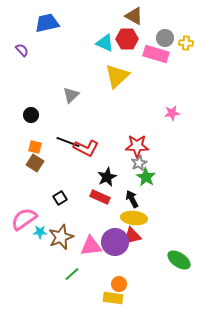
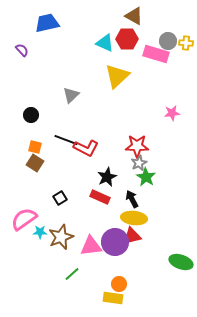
gray circle: moved 3 px right, 3 px down
black line: moved 2 px left, 2 px up
green ellipse: moved 2 px right, 2 px down; rotated 15 degrees counterclockwise
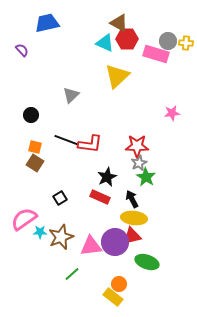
brown triangle: moved 15 px left, 7 px down
red L-shape: moved 4 px right, 4 px up; rotated 20 degrees counterclockwise
green ellipse: moved 34 px left
yellow rectangle: moved 1 px up; rotated 30 degrees clockwise
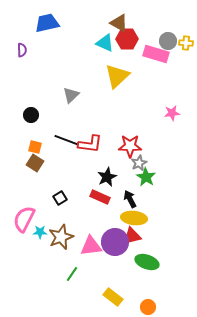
purple semicircle: rotated 40 degrees clockwise
red star: moved 7 px left
black arrow: moved 2 px left
pink semicircle: rotated 28 degrees counterclockwise
green line: rotated 14 degrees counterclockwise
orange circle: moved 29 px right, 23 px down
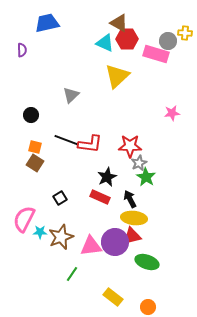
yellow cross: moved 1 px left, 10 px up
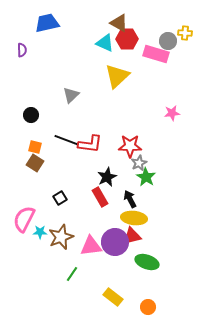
red rectangle: rotated 36 degrees clockwise
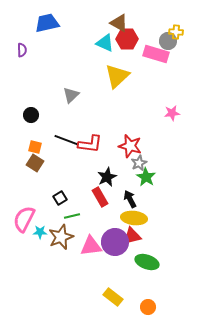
yellow cross: moved 9 px left, 1 px up
red star: rotated 15 degrees clockwise
green line: moved 58 px up; rotated 42 degrees clockwise
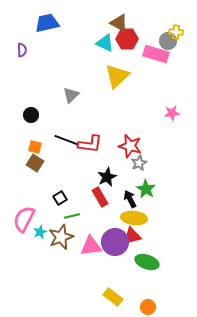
green star: moved 12 px down
cyan star: rotated 24 degrees counterclockwise
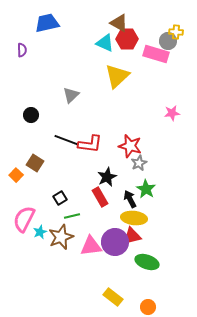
orange square: moved 19 px left, 28 px down; rotated 32 degrees clockwise
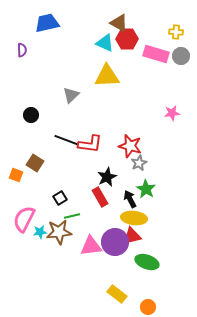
gray circle: moved 13 px right, 15 px down
yellow triangle: moved 10 px left; rotated 40 degrees clockwise
orange square: rotated 24 degrees counterclockwise
cyan star: rotated 16 degrees clockwise
brown star: moved 2 px left, 5 px up; rotated 15 degrees clockwise
yellow rectangle: moved 4 px right, 3 px up
